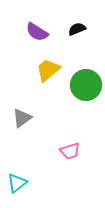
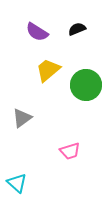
cyan triangle: rotated 40 degrees counterclockwise
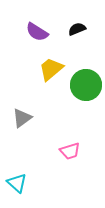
yellow trapezoid: moved 3 px right, 1 px up
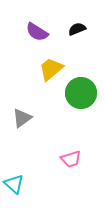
green circle: moved 5 px left, 8 px down
pink trapezoid: moved 1 px right, 8 px down
cyan triangle: moved 3 px left, 1 px down
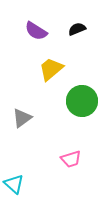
purple semicircle: moved 1 px left, 1 px up
green circle: moved 1 px right, 8 px down
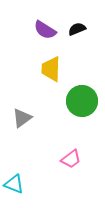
purple semicircle: moved 9 px right, 1 px up
yellow trapezoid: rotated 48 degrees counterclockwise
pink trapezoid: rotated 20 degrees counterclockwise
cyan triangle: rotated 20 degrees counterclockwise
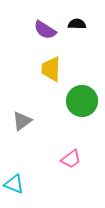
black semicircle: moved 5 px up; rotated 24 degrees clockwise
gray triangle: moved 3 px down
